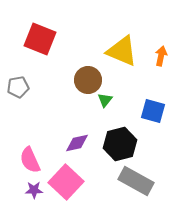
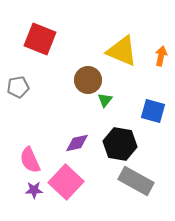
black hexagon: rotated 24 degrees clockwise
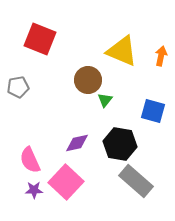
gray rectangle: rotated 12 degrees clockwise
